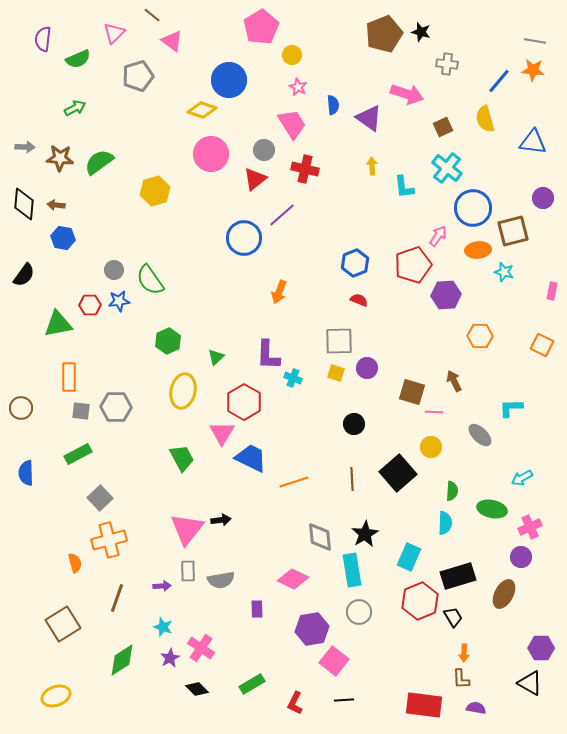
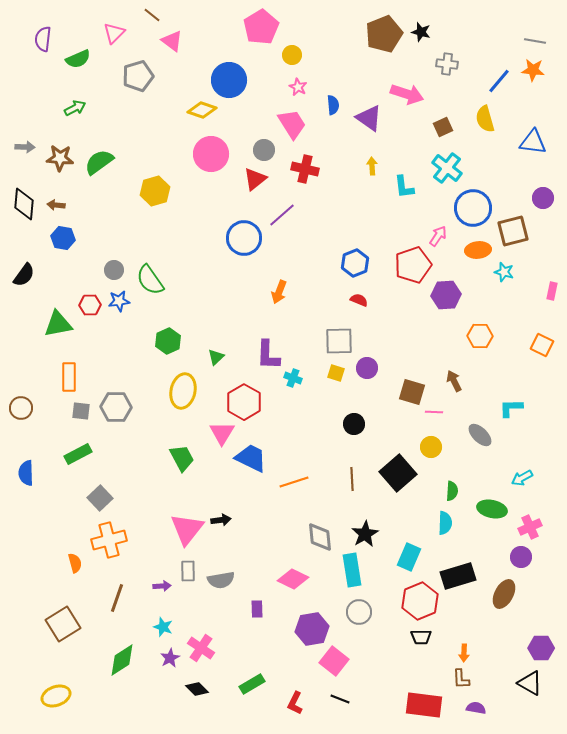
black trapezoid at (453, 617): moved 32 px left, 20 px down; rotated 120 degrees clockwise
black line at (344, 700): moved 4 px left, 1 px up; rotated 24 degrees clockwise
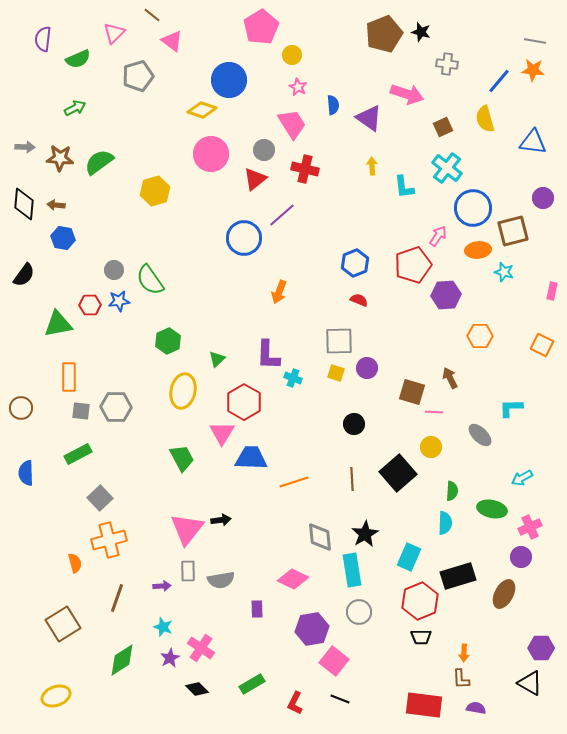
green triangle at (216, 357): moved 1 px right, 2 px down
brown arrow at (454, 381): moved 4 px left, 3 px up
blue trapezoid at (251, 458): rotated 24 degrees counterclockwise
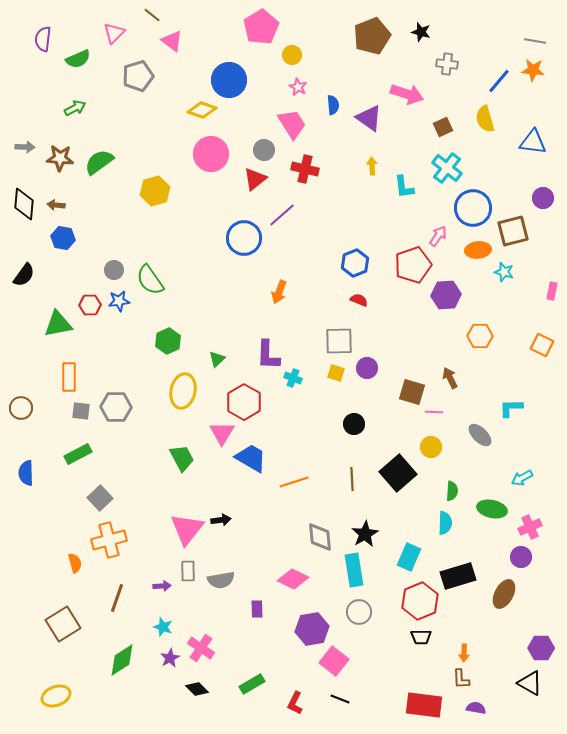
brown pentagon at (384, 34): moved 12 px left, 2 px down
blue trapezoid at (251, 458): rotated 28 degrees clockwise
cyan rectangle at (352, 570): moved 2 px right
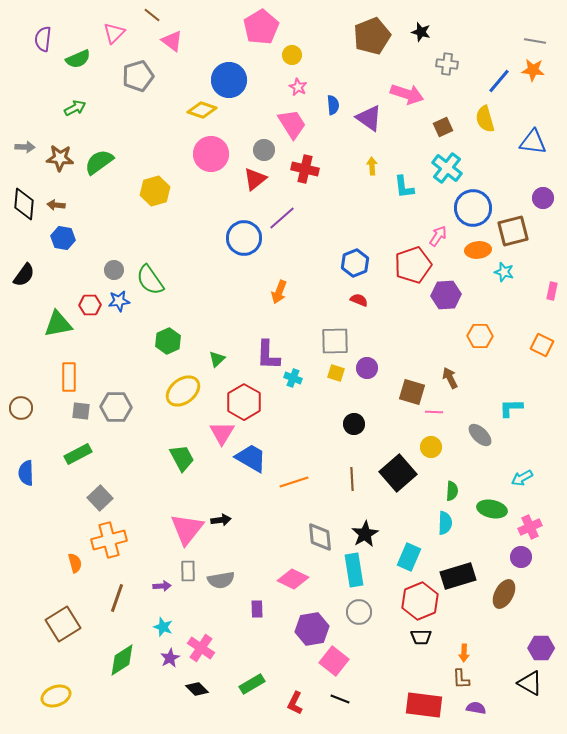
purple line at (282, 215): moved 3 px down
gray square at (339, 341): moved 4 px left
yellow ellipse at (183, 391): rotated 40 degrees clockwise
